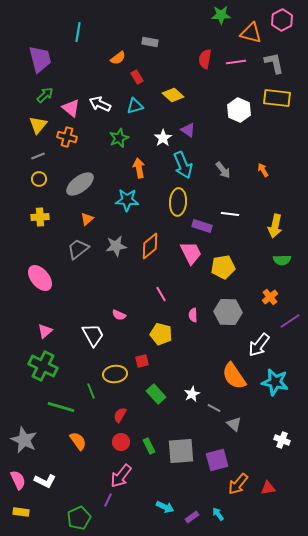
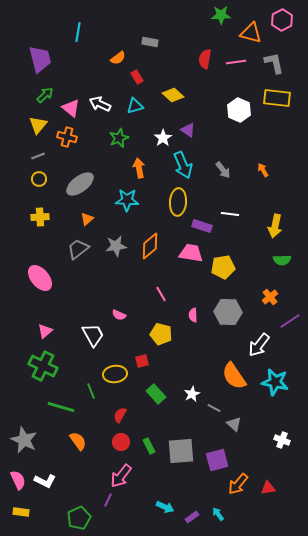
pink trapezoid at (191, 253): rotated 55 degrees counterclockwise
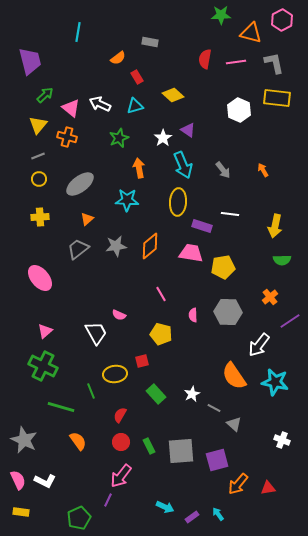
purple trapezoid at (40, 59): moved 10 px left, 2 px down
white trapezoid at (93, 335): moved 3 px right, 2 px up
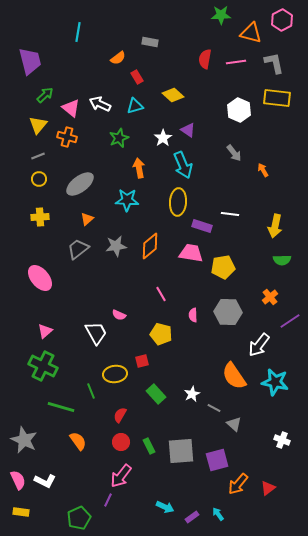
gray arrow at (223, 170): moved 11 px right, 17 px up
red triangle at (268, 488): rotated 28 degrees counterclockwise
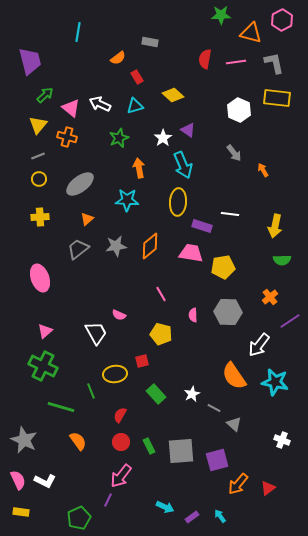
pink ellipse at (40, 278): rotated 20 degrees clockwise
cyan arrow at (218, 514): moved 2 px right, 2 px down
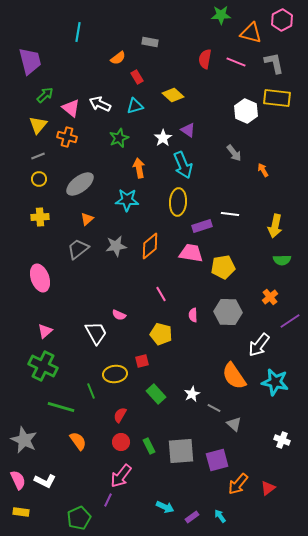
pink line at (236, 62): rotated 30 degrees clockwise
white hexagon at (239, 110): moved 7 px right, 1 px down
purple rectangle at (202, 226): rotated 36 degrees counterclockwise
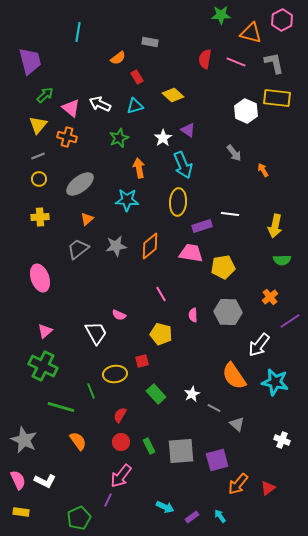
gray triangle at (234, 424): moved 3 px right
